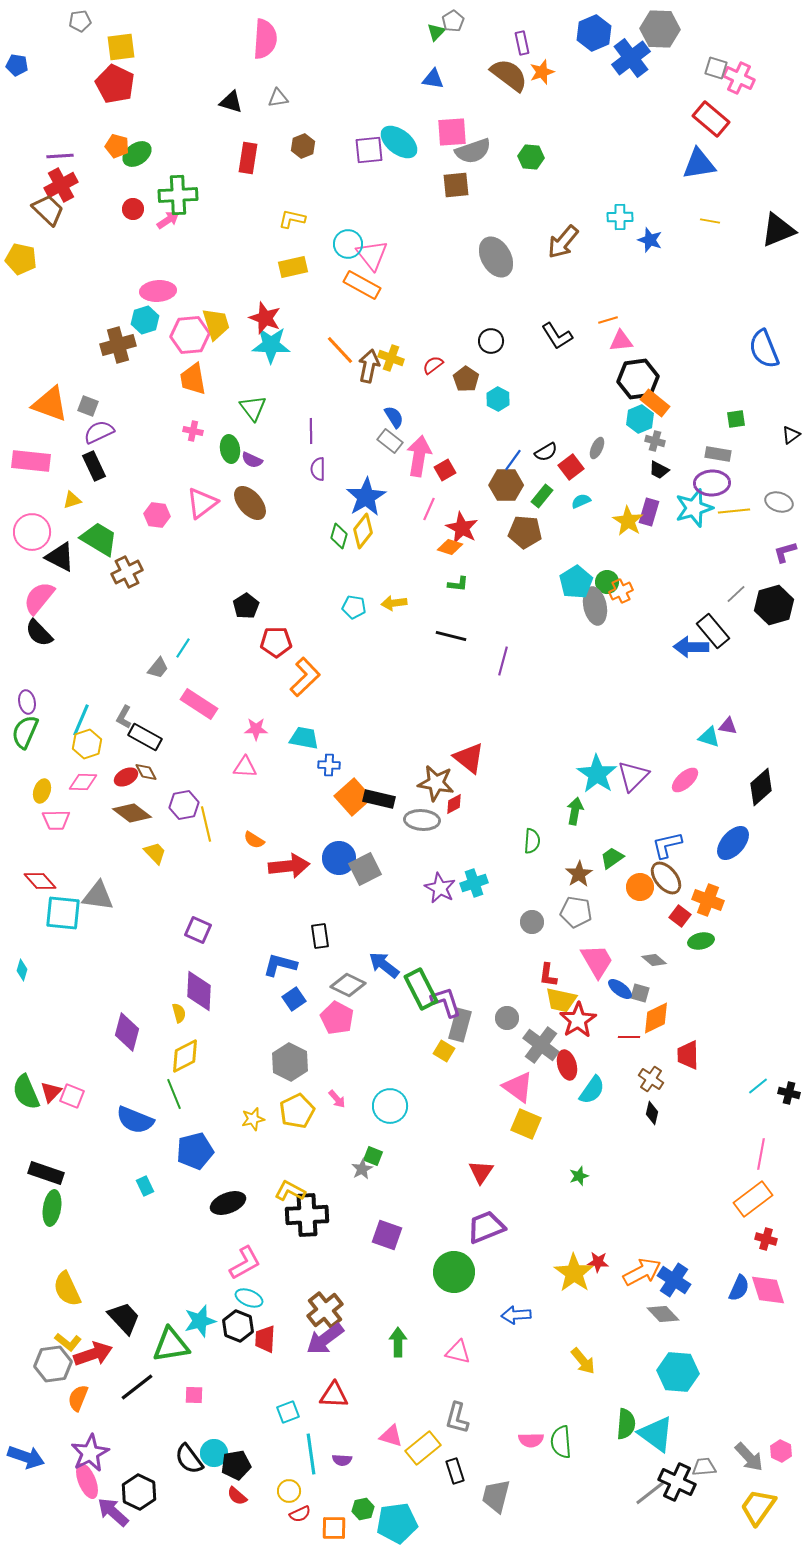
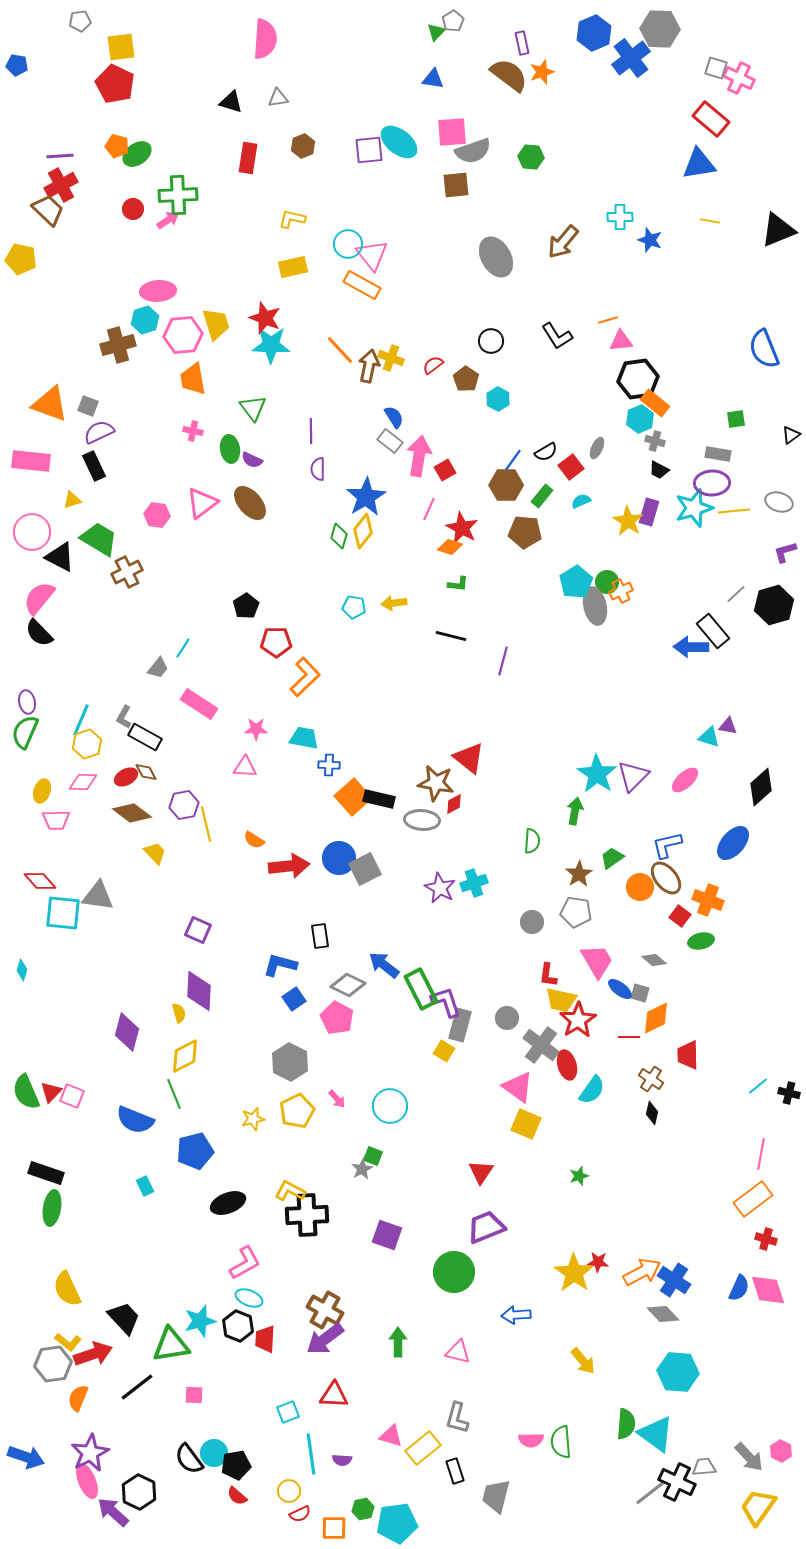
pink hexagon at (190, 335): moved 7 px left
brown cross at (325, 1310): rotated 21 degrees counterclockwise
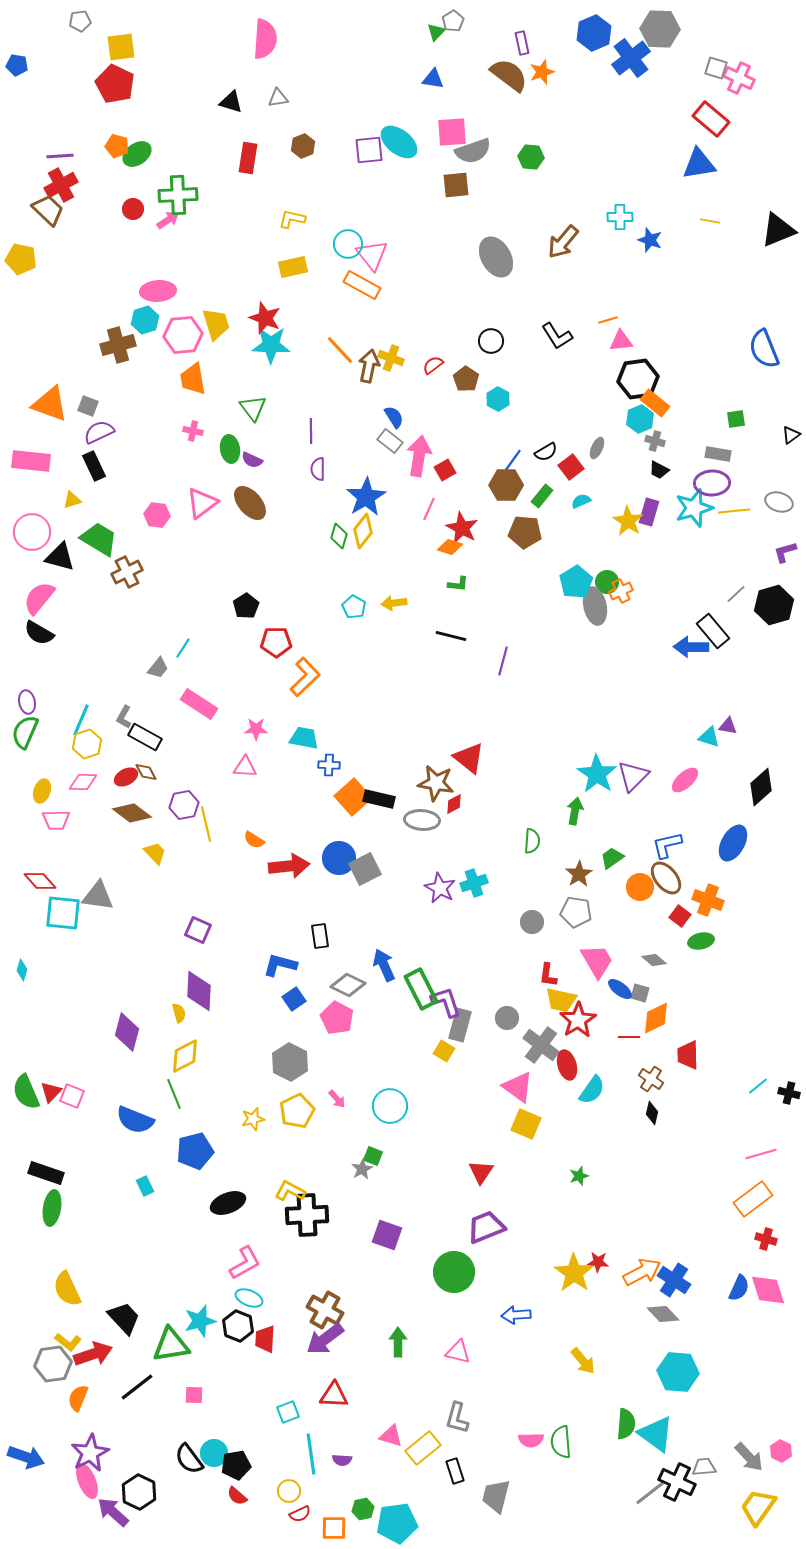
black triangle at (60, 557): rotated 12 degrees counterclockwise
cyan pentagon at (354, 607): rotated 20 degrees clockwise
black semicircle at (39, 633): rotated 16 degrees counterclockwise
blue ellipse at (733, 843): rotated 12 degrees counterclockwise
blue arrow at (384, 965): rotated 28 degrees clockwise
pink line at (761, 1154): rotated 64 degrees clockwise
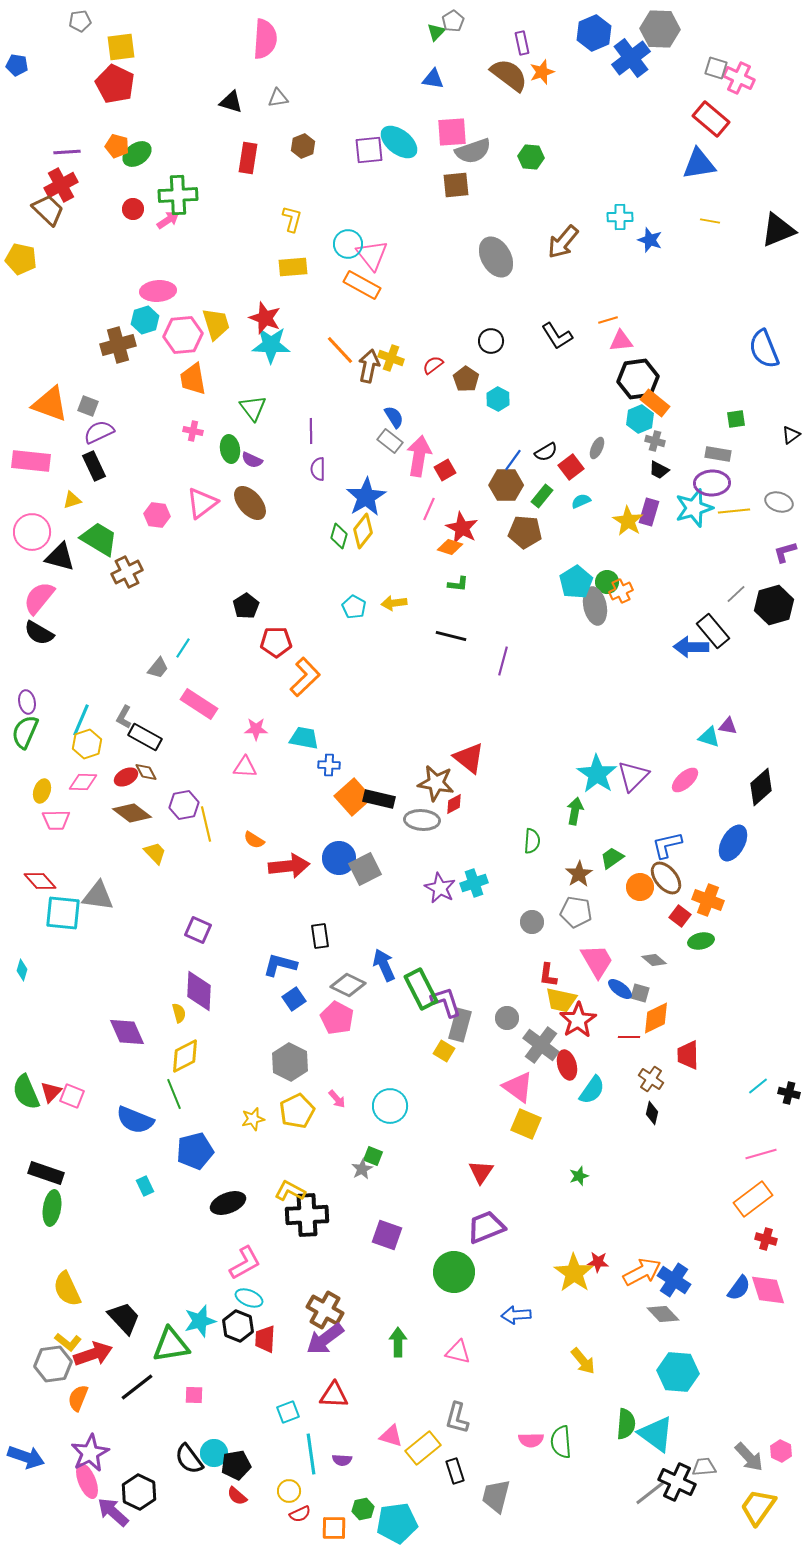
purple line at (60, 156): moved 7 px right, 4 px up
yellow L-shape at (292, 219): rotated 92 degrees clockwise
yellow rectangle at (293, 267): rotated 8 degrees clockwise
purple diamond at (127, 1032): rotated 39 degrees counterclockwise
blue semicircle at (739, 1288): rotated 12 degrees clockwise
